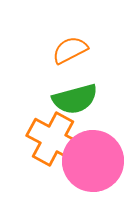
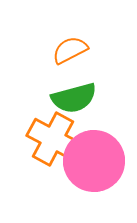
green semicircle: moved 1 px left, 1 px up
pink circle: moved 1 px right
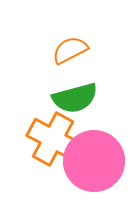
green semicircle: moved 1 px right
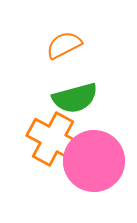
orange semicircle: moved 6 px left, 5 px up
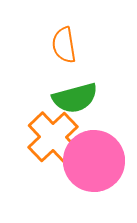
orange semicircle: rotated 72 degrees counterclockwise
orange cross: moved 2 px up; rotated 18 degrees clockwise
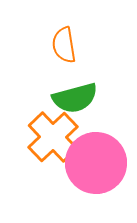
pink circle: moved 2 px right, 2 px down
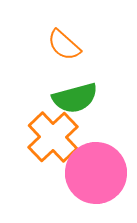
orange semicircle: rotated 39 degrees counterclockwise
pink circle: moved 10 px down
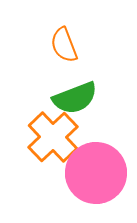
orange semicircle: rotated 27 degrees clockwise
green semicircle: rotated 6 degrees counterclockwise
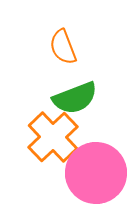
orange semicircle: moved 1 px left, 2 px down
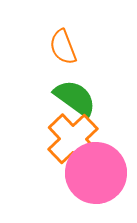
green semicircle: rotated 123 degrees counterclockwise
orange cross: moved 20 px right, 2 px down
